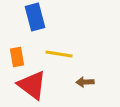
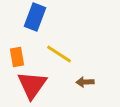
blue rectangle: rotated 36 degrees clockwise
yellow line: rotated 24 degrees clockwise
red triangle: rotated 28 degrees clockwise
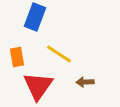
red triangle: moved 6 px right, 1 px down
